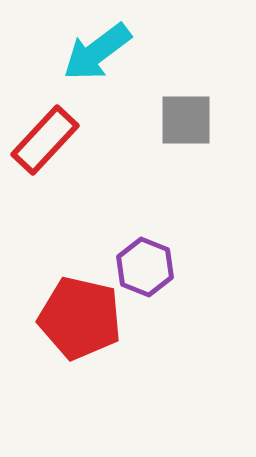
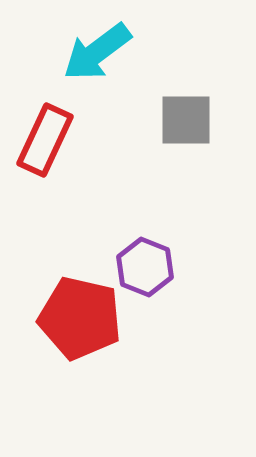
red rectangle: rotated 18 degrees counterclockwise
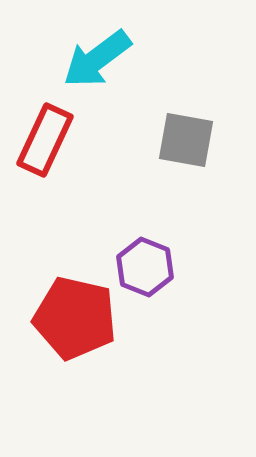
cyan arrow: moved 7 px down
gray square: moved 20 px down; rotated 10 degrees clockwise
red pentagon: moved 5 px left
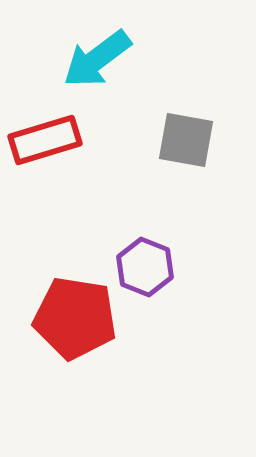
red rectangle: rotated 48 degrees clockwise
red pentagon: rotated 4 degrees counterclockwise
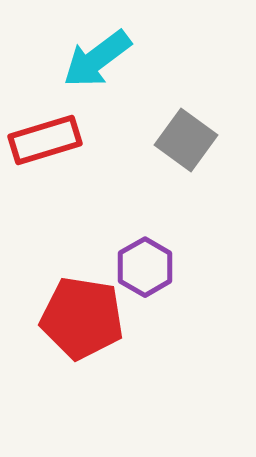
gray square: rotated 26 degrees clockwise
purple hexagon: rotated 8 degrees clockwise
red pentagon: moved 7 px right
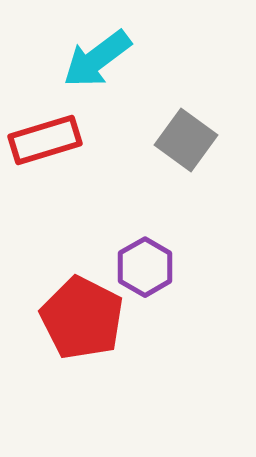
red pentagon: rotated 18 degrees clockwise
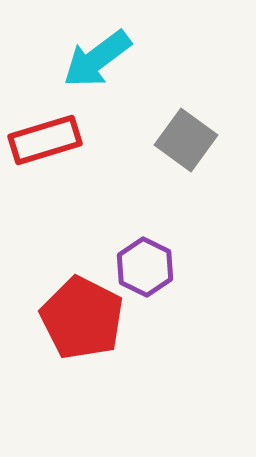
purple hexagon: rotated 4 degrees counterclockwise
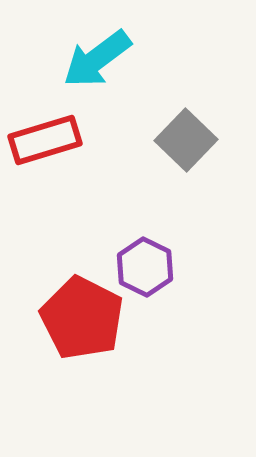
gray square: rotated 8 degrees clockwise
